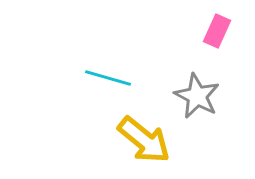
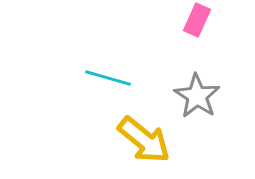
pink rectangle: moved 20 px left, 11 px up
gray star: rotated 6 degrees clockwise
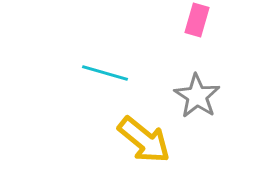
pink rectangle: rotated 8 degrees counterclockwise
cyan line: moved 3 px left, 5 px up
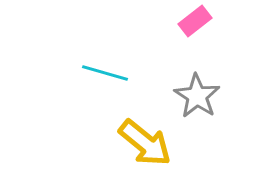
pink rectangle: moved 2 px left, 1 px down; rotated 36 degrees clockwise
yellow arrow: moved 1 px right, 3 px down
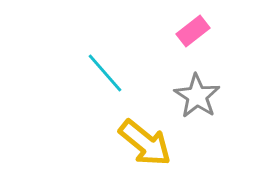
pink rectangle: moved 2 px left, 10 px down
cyan line: rotated 33 degrees clockwise
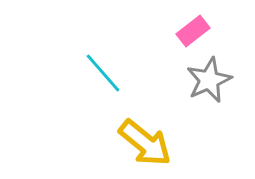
cyan line: moved 2 px left
gray star: moved 12 px right, 16 px up; rotated 15 degrees clockwise
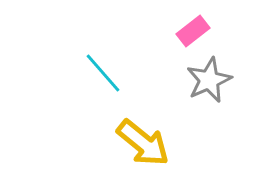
yellow arrow: moved 2 px left
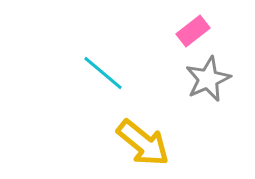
cyan line: rotated 9 degrees counterclockwise
gray star: moved 1 px left, 1 px up
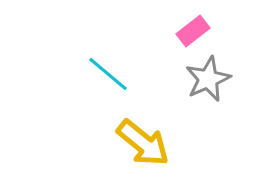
cyan line: moved 5 px right, 1 px down
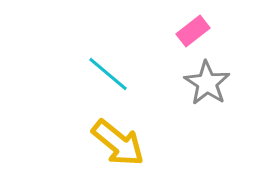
gray star: moved 1 px left, 4 px down; rotated 15 degrees counterclockwise
yellow arrow: moved 25 px left
